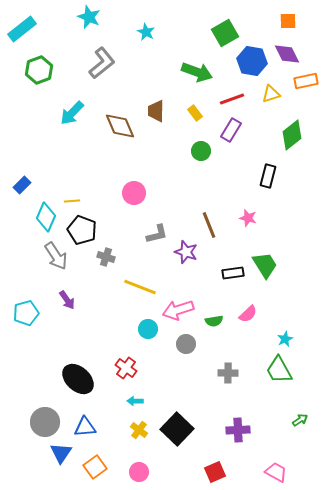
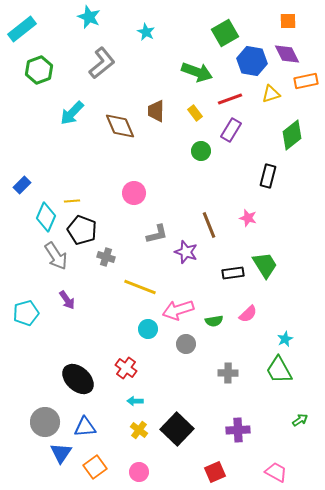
red line at (232, 99): moved 2 px left
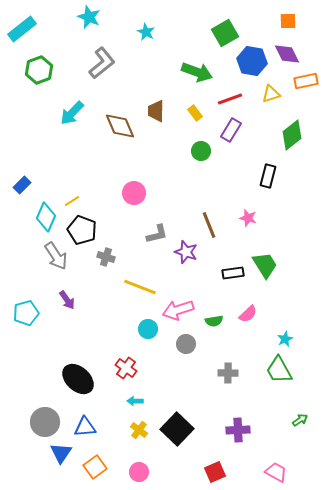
yellow line at (72, 201): rotated 28 degrees counterclockwise
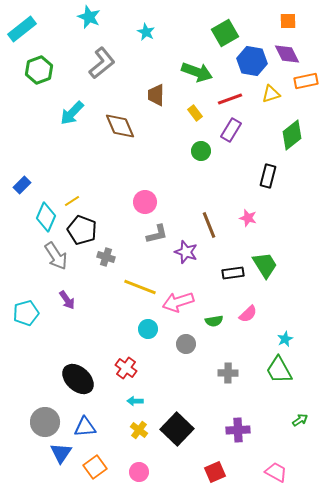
brown trapezoid at (156, 111): moved 16 px up
pink circle at (134, 193): moved 11 px right, 9 px down
pink arrow at (178, 310): moved 8 px up
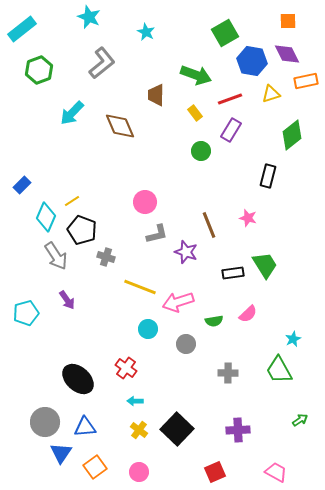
green arrow at (197, 72): moved 1 px left, 3 px down
cyan star at (285, 339): moved 8 px right
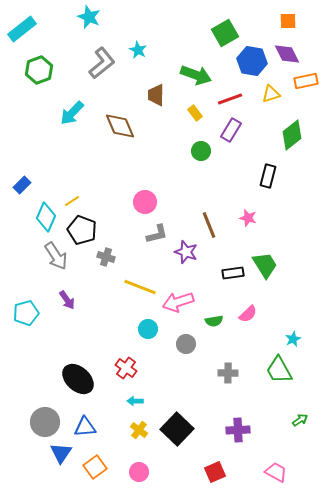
cyan star at (146, 32): moved 8 px left, 18 px down
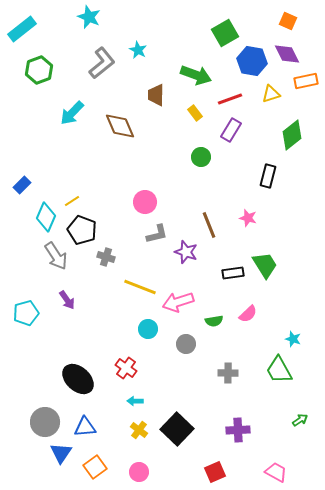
orange square at (288, 21): rotated 24 degrees clockwise
green circle at (201, 151): moved 6 px down
cyan star at (293, 339): rotated 28 degrees counterclockwise
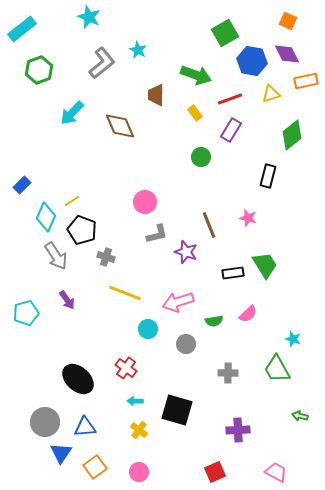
yellow line at (140, 287): moved 15 px left, 6 px down
green trapezoid at (279, 370): moved 2 px left, 1 px up
green arrow at (300, 420): moved 4 px up; rotated 133 degrees counterclockwise
black square at (177, 429): moved 19 px up; rotated 28 degrees counterclockwise
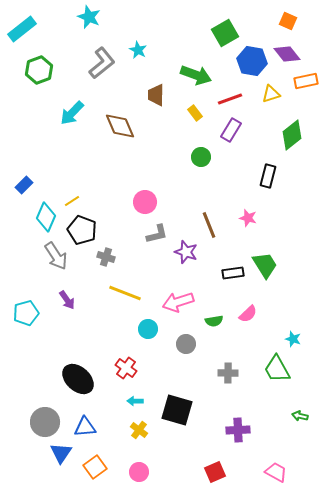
purple diamond at (287, 54): rotated 12 degrees counterclockwise
blue rectangle at (22, 185): moved 2 px right
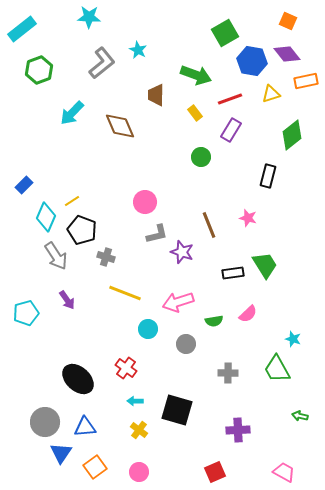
cyan star at (89, 17): rotated 20 degrees counterclockwise
purple star at (186, 252): moved 4 px left
pink trapezoid at (276, 472): moved 8 px right
